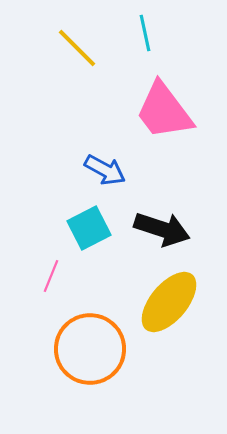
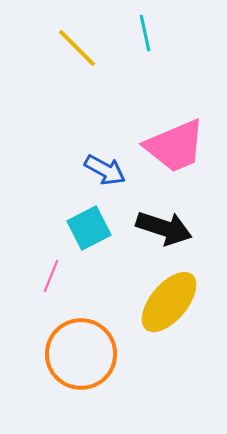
pink trapezoid: moved 11 px right, 35 px down; rotated 76 degrees counterclockwise
black arrow: moved 2 px right, 1 px up
orange circle: moved 9 px left, 5 px down
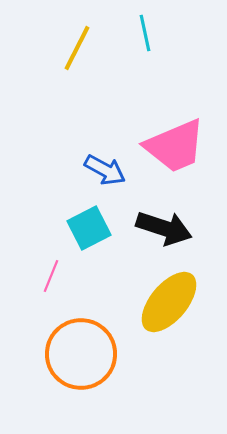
yellow line: rotated 72 degrees clockwise
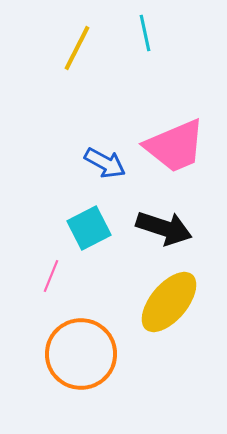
blue arrow: moved 7 px up
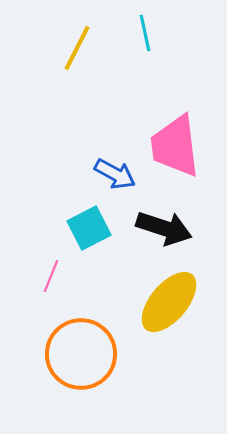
pink trapezoid: rotated 106 degrees clockwise
blue arrow: moved 10 px right, 11 px down
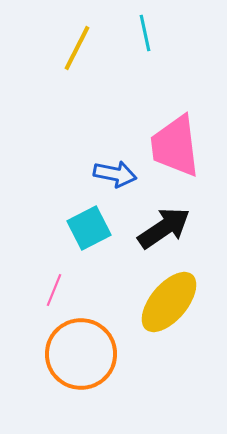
blue arrow: rotated 18 degrees counterclockwise
black arrow: rotated 52 degrees counterclockwise
pink line: moved 3 px right, 14 px down
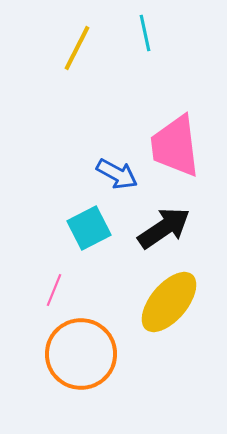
blue arrow: moved 2 px right; rotated 18 degrees clockwise
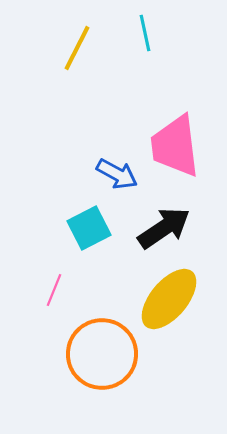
yellow ellipse: moved 3 px up
orange circle: moved 21 px right
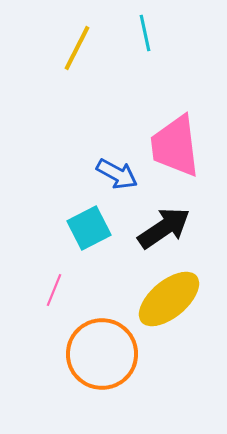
yellow ellipse: rotated 10 degrees clockwise
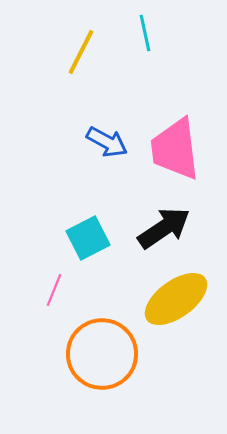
yellow line: moved 4 px right, 4 px down
pink trapezoid: moved 3 px down
blue arrow: moved 10 px left, 32 px up
cyan square: moved 1 px left, 10 px down
yellow ellipse: moved 7 px right; rotated 4 degrees clockwise
